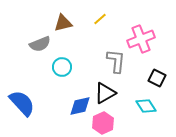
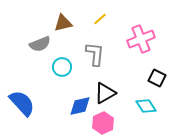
gray L-shape: moved 21 px left, 7 px up
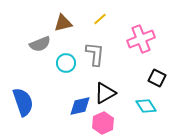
cyan circle: moved 4 px right, 4 px up
blue semicircle: moved 1 px right, 1 px up; rotated 24 degrees clockwise
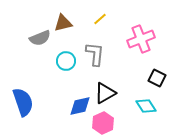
gray semicircle: moved 6 px up
cyan circle: moved 2 px up
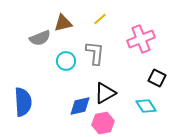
gray L-shape: moved 1 px up
blue semicircle: rotated 16 degrees clockwise
pink hexagon: rotated 15 degrees clockwise
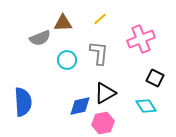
brown triangle: rotated 12 degrees clockwise
gray L-shape: moved 4 px right
cyan circle: moved 1 px right, 1 px up
black square: moved 2 px left
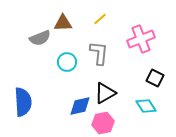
cyan circle: moved 2 px down
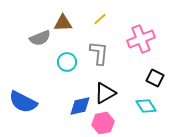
blue semicircle: rotated 120 degrees clockwise
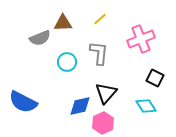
black triangle: moved 1 px right; rotated 20 degrees counterclockwise
pink hexagon: rotated 15 degrees counterclockwise
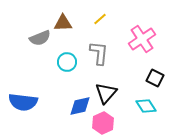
pink cross: moved 1 px right; rotated 12 degrees counterclockwise
blue semicircle: rotated 20 degrees counterclockwise
